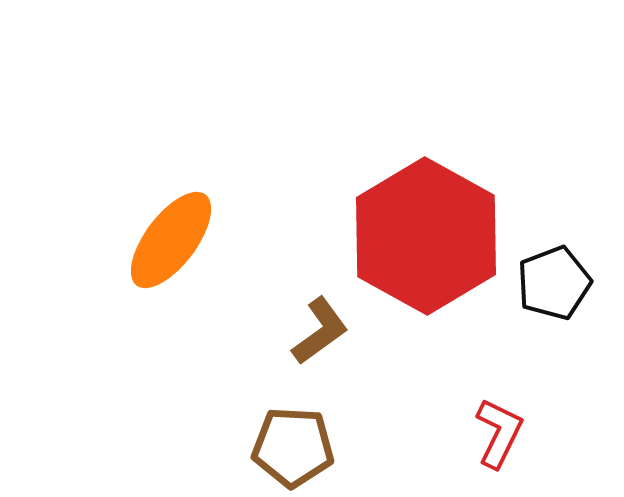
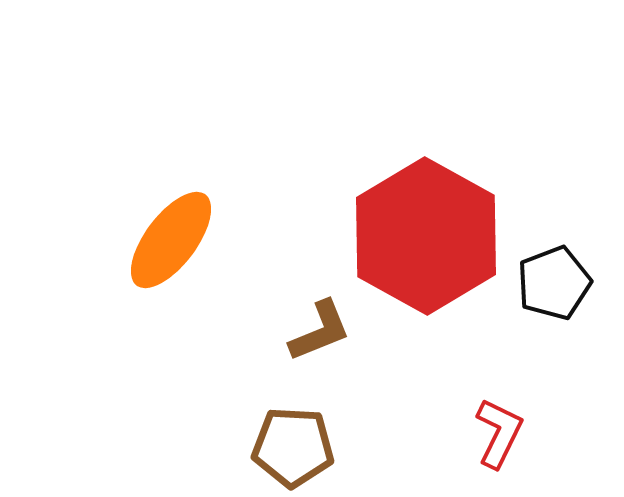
brown L-shape: rotated 14 degrees clockwise
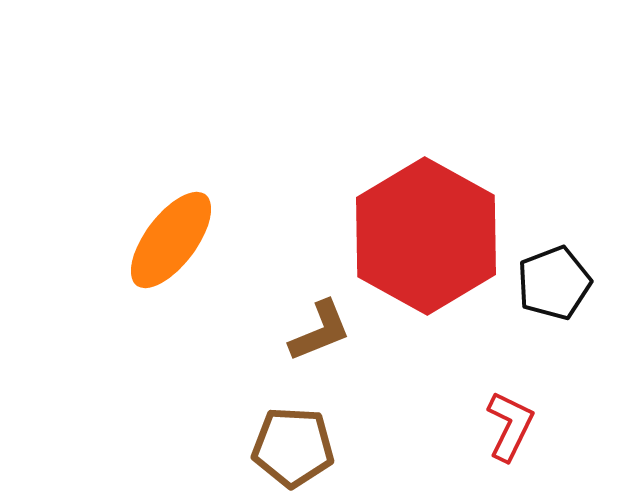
red L-shape: moved 11 px right, 7 px up
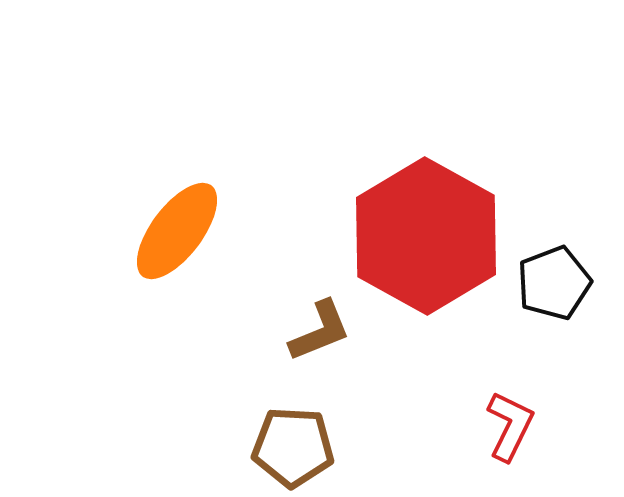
orange ellipse: moved 6 px right, 9 px up
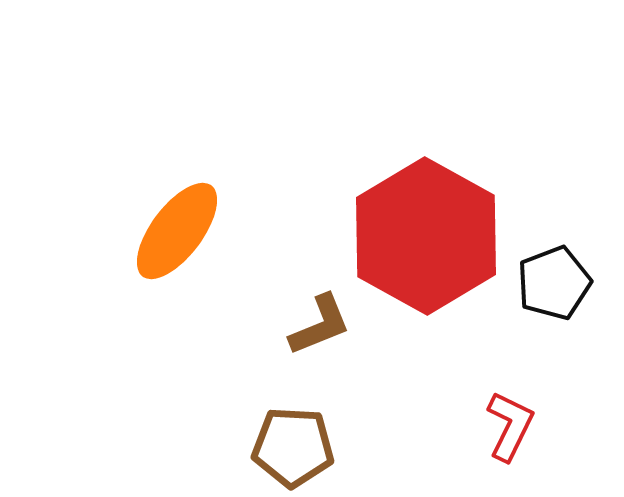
brown L-shape: moved 6 px up
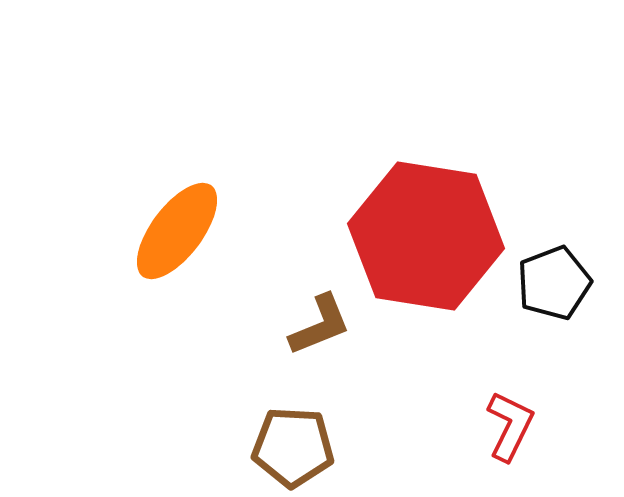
red hexagon: rotated 20 degrees counterclockwise
